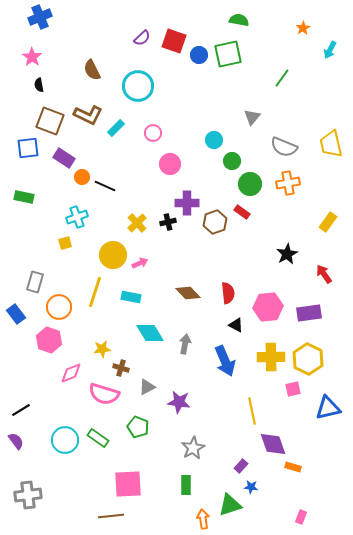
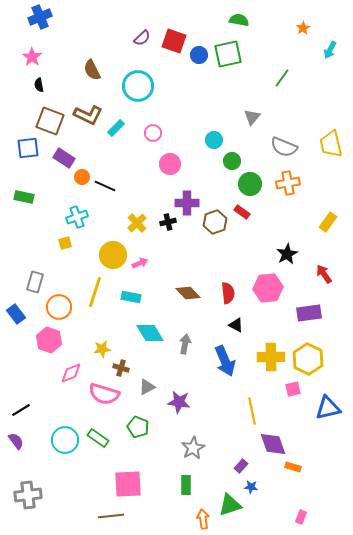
pink hexagon at (268, 307): moved 19 px up
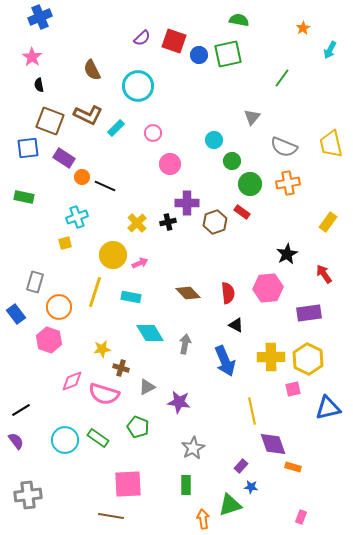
pink diamond at (71, 373): moved 1 px right, 8 px down
brown line at (111, 516): rotated 15 degrees clockwise
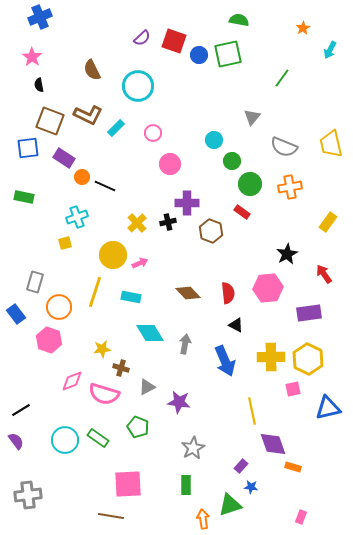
orange cross at (288, 183): moved 2 px right, 4 px down
brown hexagon at (215, 222): moved 4 px left, 9 px down; rotated 20 degrees counterclockwise
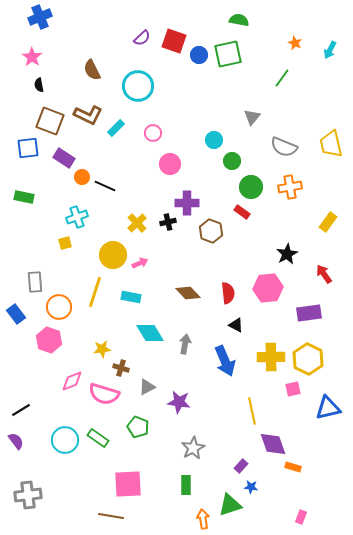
orange star at (303, 28): moved 8 px left, 15 px down; rotated 16 degrees counterclockwise
green circle at (250, 184): moved 1 px right, 3 px down
gray rectangle at (35, 282): rotated 20 degrees counterclockwise
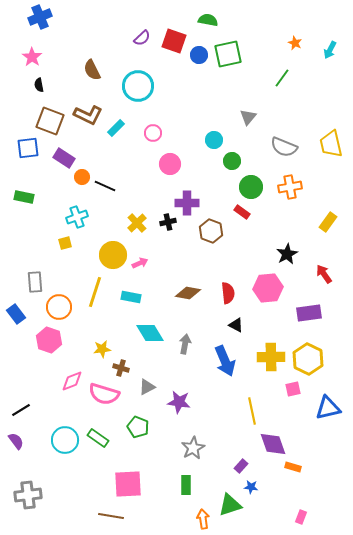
green semicircle at (239, 20): moved 31 px left
gray triangle at (252, 117): moved 4 px left
brown diamond at (188, 293): rotated 35 degrees counterclockwise
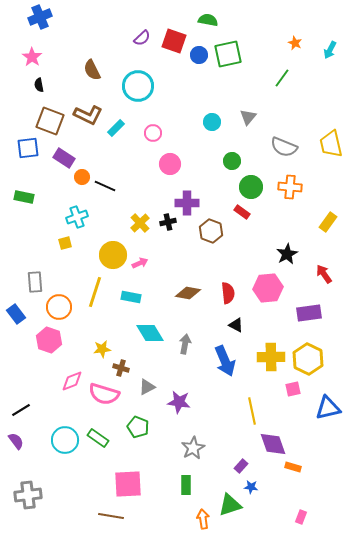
cyan circle at (214, 140): moved 2 px left, 18 px up
orange cross at (290, 187): rotated 15 degrees clockwise
yellow cross at (137, 223): moved 3 px right
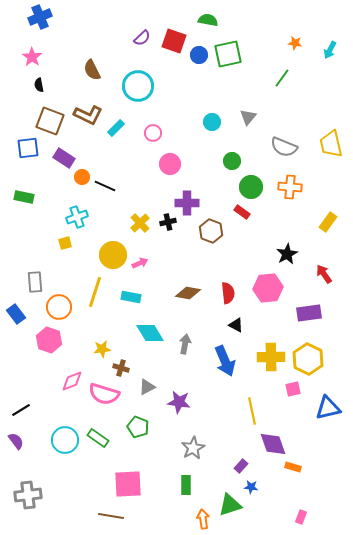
orange star at (295, 43): rotated 16 degrees counterclockwise
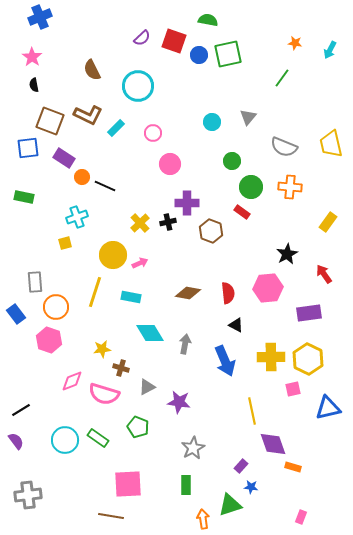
black semicircle at (39, 85): moved 5 px left
orange circle at (59, 307): moved 3 px left
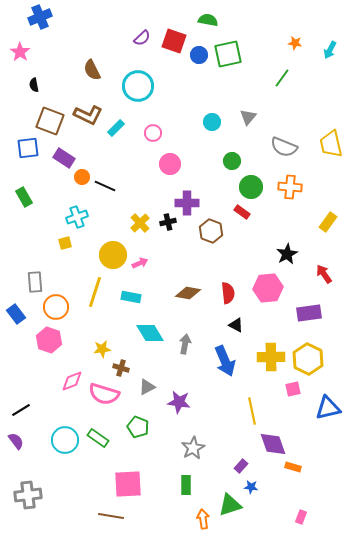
pink star at (32, 57): moved 12 px left, 5 px up
green rectangle at (24, 197): rotated 48 degrees clockwise
